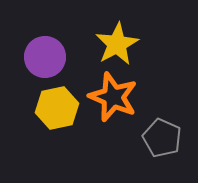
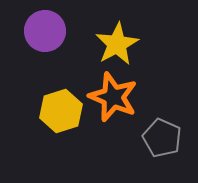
purple circle: moved 26 px up
yellow hexagon: moved 4 px right, 3 px down; rotated 6 degrees counterclockwise
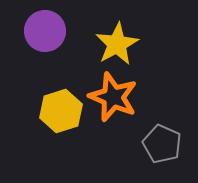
gray pentagon: moved 6 px down
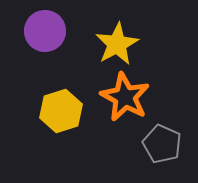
orange star: moved 12 px right; rotated 6 degrees clockwise
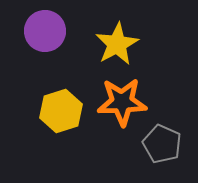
orange star: moved 3 px left, 5 px down; rotated 30 degrees counterclockwise
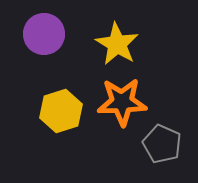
purple circle: moved 1 px left, 3 px down
yellow star: rotated 12 degrees counterclockwise
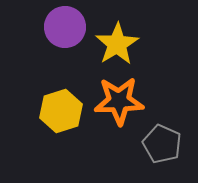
purple circle: moved 21 px right, 7 px up
yellow star: rotated 9 degrees clockwise
orange star: moved 3 px left, 1 px up
